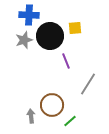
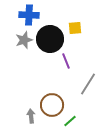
black circle: moved 3 px down
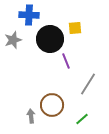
gray star: moved 11 px left
green line: moved 12 px right, 2 px up
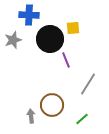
yellow square: moved 2 px left
purple line: moved 1 px up
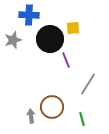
brown circle: moved 2 px down
green line: rotated 64 degrees counterclockwise
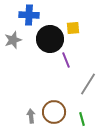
brown circle: moved 2 px right, 5 px down
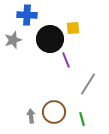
blue cross: moved 2 px left
